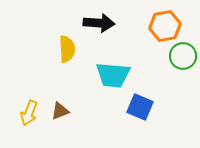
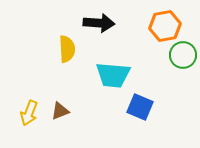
green circle: moved 1 px up
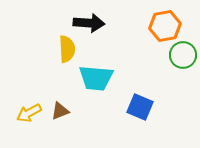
black arrow: moved 10 px left
cyan trapezoid: moved 17 px left, 3 px down
yellow arrow: rotated 40 degrees clockwise
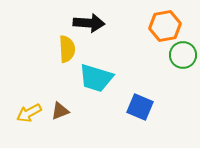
cyan trapezoid: rotated 12 degrees clockwise
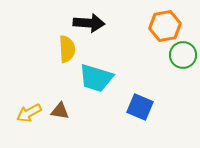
brown triangle: rotated 30 degrees clockwise
